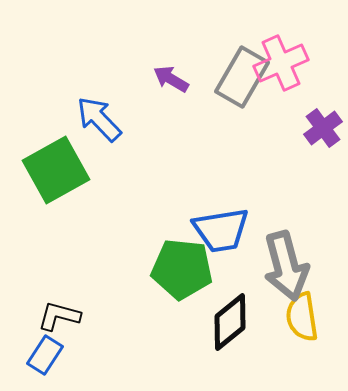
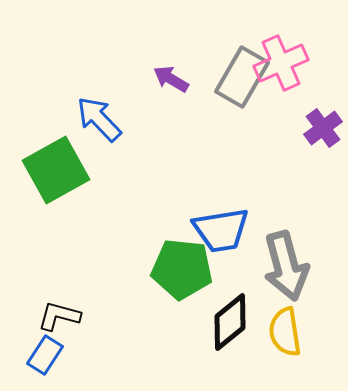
yellow semicircle: moved 17 px left, 15 px down
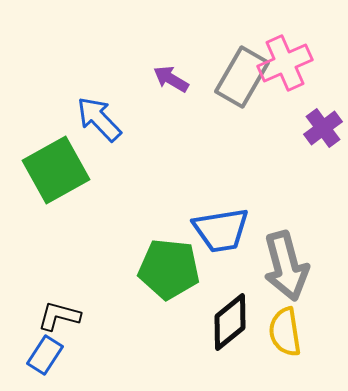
pink cross: moved 4 px right
green pentagon: moved 13 px left
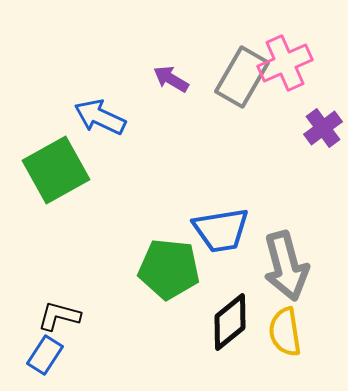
blue arrow: moved 1 px right, 2 px up; rotated 21 degrees counterclockwise
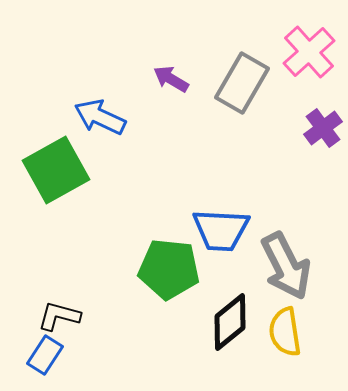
pink cross: moved 24 px right, 11 px up; rotated 18 degrees counterclockwise
gray rectangle: moved 6 px down
blue trapezoid: rotated 12 degrees clockwise
gray arrow: rotated 12 degrees counterclockwise
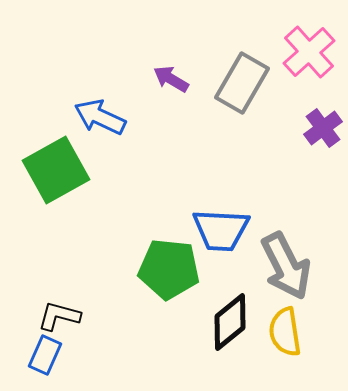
blue rectangle: rotated 9 degrees counterclockwise
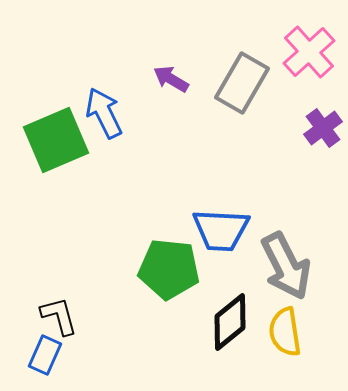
blue arrow: moved 4 px right, 4 px up; rotated 39 degrees clockwise
green square: moved 30 px up; rotated 6 degrees clockwise
black L-shape: rotated 60 degrees clockwise
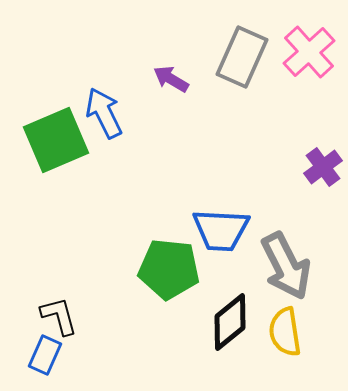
gray rectangle: moved 26 px up; rotated 6 degrees counterclockwise
purple cross: moved 39 px down
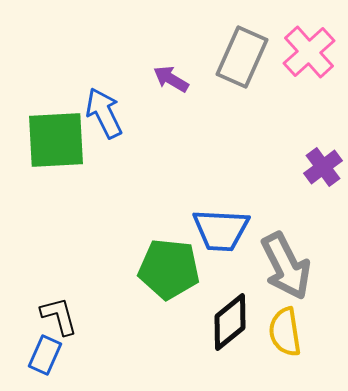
green square: rotated 20 degrees clockwise
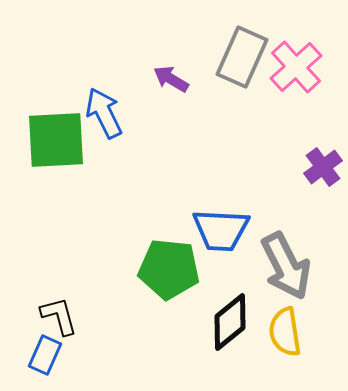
pink cross: moved 13 px left, 15 px down
